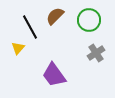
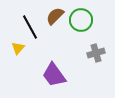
green circle: moved 8 px left
gray cross: rotated 18 degrees clockwise
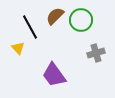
yellow triangle: rotated 24 degrees counterclockwise
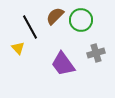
purple trapezoid: moved 9 px right, 11 px up
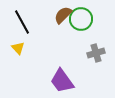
brown semicircle: moved 8 px right, 1 px up
green circle: moved 1 px up
black line: moved 8 px left, 5 px up
purple trapezoid: moved 1 px left, 17 px down
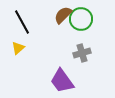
yellow triangle: rotated 32 degrees clockwise
gray cross: moved 14 px left
